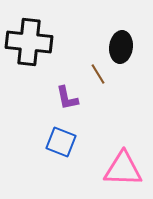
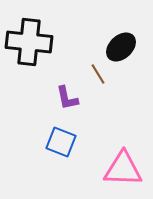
black ellipse: rotated 40 degrees clockwise
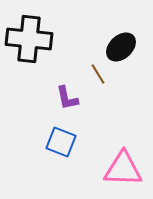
black cross: moved 3 px up
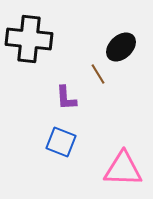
purple L-shape: moved 1 px left; rotated 8 degrees clockwise
